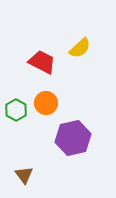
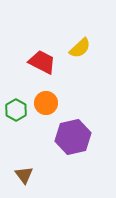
purple hexagon: moved 1 px up
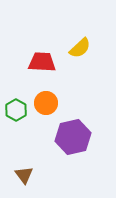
red trapezoid: rotated 24 degrees counterclockwise
